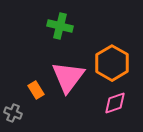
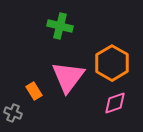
orange rectangle: moved 2 px left, 1 px down
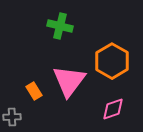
orange hexagon: moved 2 px up
pink triangle: moved 1 px right, 4 px down
pink diamond: moved 2 px left, 6 px down
gray cross: moved 1 px left, 4 px down; rotated 24 degrees counterclockwise
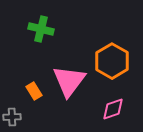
green cross: moved 19 px left, 3 px down
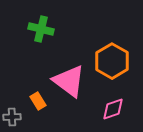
pink triangle: rotated 30 degrees counterclockwise
orange rectangle: moved 4 px right, 10 px down
